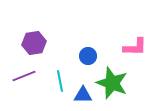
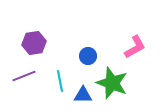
pink L-shape: rotated 30 degrees counterclockwise
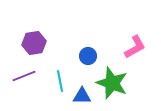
blue triangle: moved 1 px left, 1 px down
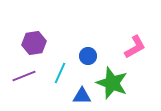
cyan line: moved 8 px up; rotated 35 degrees clockwise
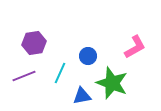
blue triangle: rotated 12 degrees counterclockwise
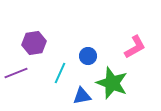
purple line: moved 8 px left, 3 px up
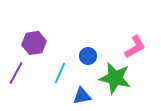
purple line: rotated 40 degrees counterclockwise
green star: moved 3 px right, 5 px up; rotated 8 degrees counterclockwise
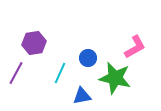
blue circle: moved 2 px down
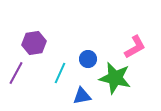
blue circle: moved 1 px down
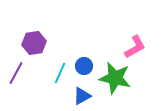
blue circle: moved 4 px left, 7 px down
blue triangle: rotated 18 degrees counterclockwise
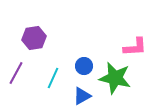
purple hexagon: moved 5 px up
pink L-shape: rotated 25 degrees clockwise
cyan line: moved 7 px left, 5 px down
